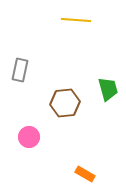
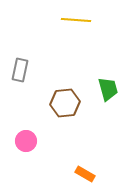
pink circle: moved 3 px left, 4 px down
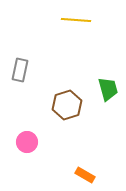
brown hexagon: moved 2 px right, 2 px down; rotated 12 degrees counterclockwise
pink circle: moved 1 px right, 1 px down
orange rectangle: moved 1 px down
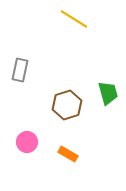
yellow line: moved 2 px left, 1 px up; rotated 28 degrees clockwise
green trapezoid: moved 4 px down
orange rectangle: moved 17 px left, 21 px up
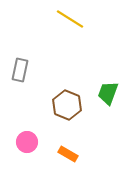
yellow line: moved 4 px left
green trapezoid: rotated 145 degrees counterclockwise
brown hexagon: rotated 20 degrees counterclockwise
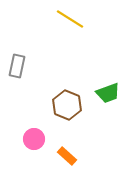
gray rectangle: moved 3 px left, 4 px up
green trapezoid: rotated 130 degrees counterclockwise
pink circle: moved 7 px right, 3 px up
orange rectangle: moved 1 px left, 2 px down; rotated 12 degrees clockwise
